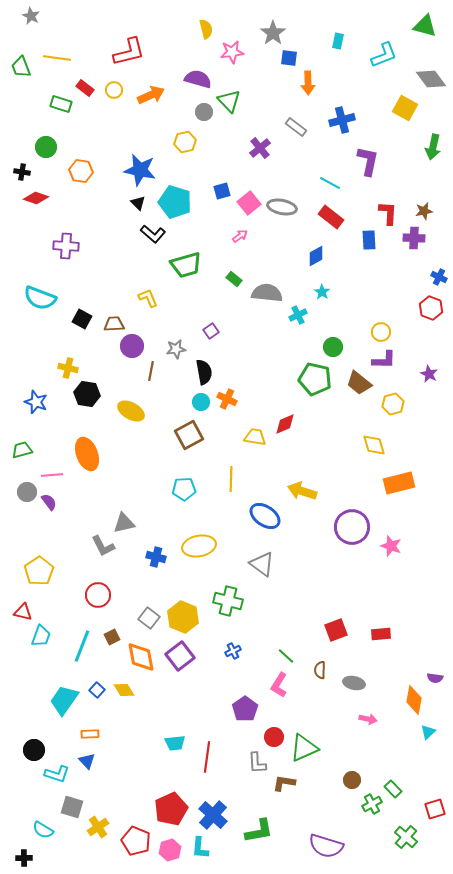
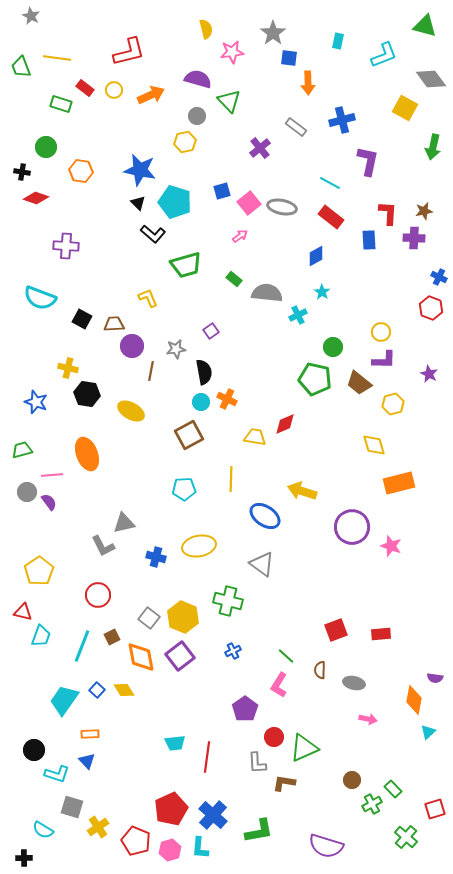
gray circle at (204, 112): moved 7 px left, 4 px down
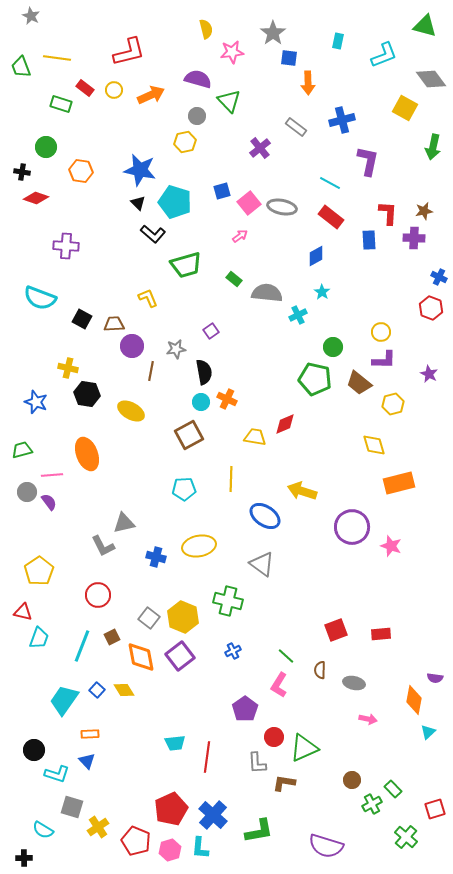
cyan trapezoid at (41, 636): moved 2 px left, 2 px down
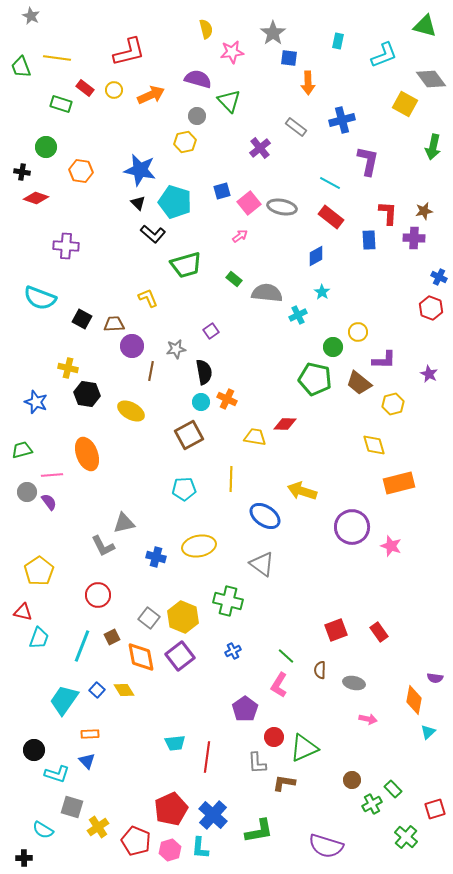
yellow square at (405, 108): moved 4 px up
yellow circle at (381, 332): moved 23 px left
red diamond at (285, 424): rotated 25 degrees clockwise
red rectangle at (381, 634): moved 2 px left, 2 px up; rotated 60 degrees clockwise
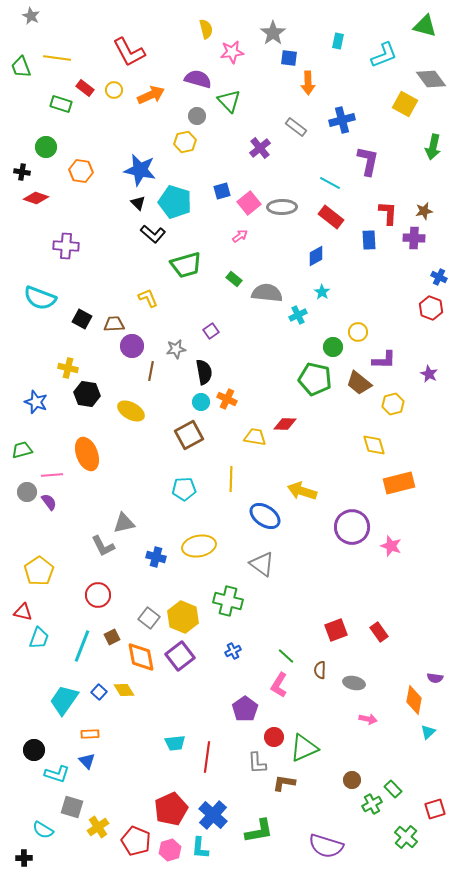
red L-shape at (129, 52): rotated 76 degrees clockwise
gray ellipse at (282, 207): rotated 12 degrees counterclockwise
blue square at (97, 690): moved 2 px right, 2 px down
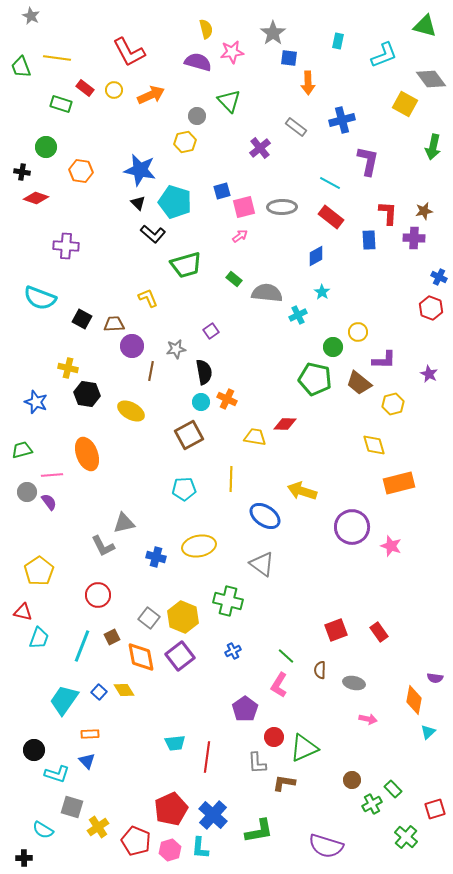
purple semicircle at (198, 79): moved 17 px up
pink square at (249, 203): moved 5 px left, 4 px down; rotated 25 degrees clockwise
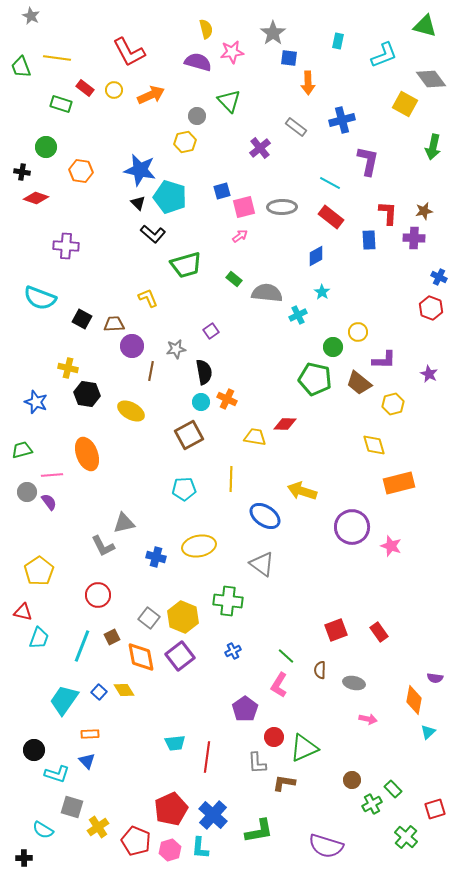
cyan pentagon at (175, 202): moved 5 px left, 5 px up
green cross at (228, 601): rotated 8 degrees counterclockwise
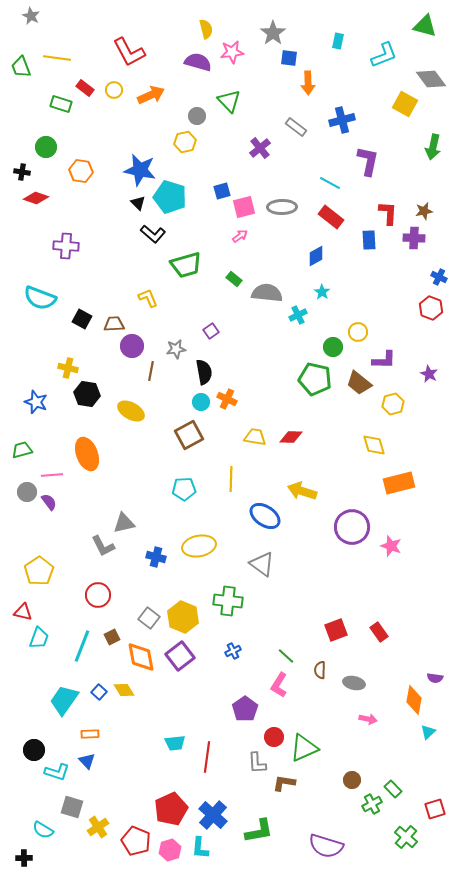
red diamond at (285, 424): moved 6 px right, 13 px down
cyan L-shape at (57, 774): moved 2 px up
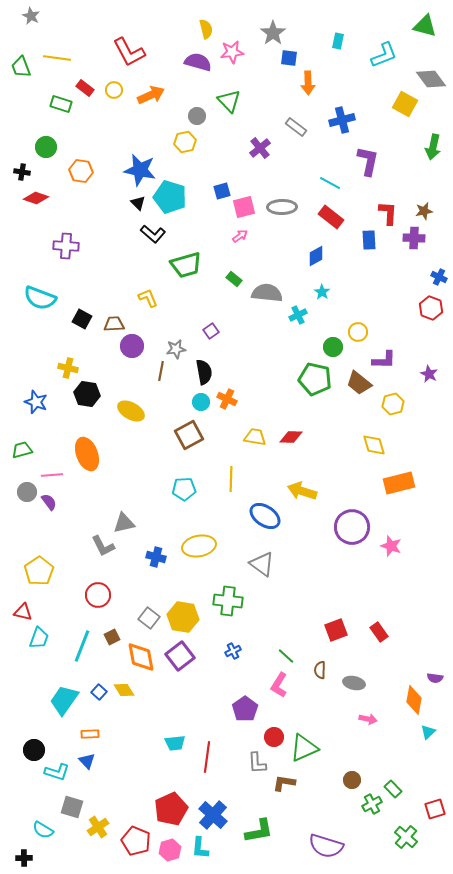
brown line at (151, 371): moved 10 px right
yellow hexagon at (183, 617): rotated 12 degrees counterclockwise
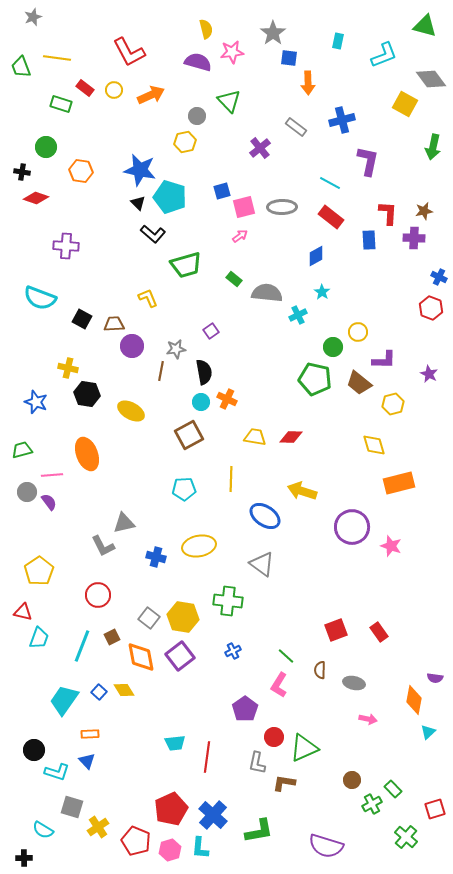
gray star at (31, 16): moved 2 px right, 1 px down; rotated 24 degrees clockwise
gray L-shape at (257, 763): rotated 15 degrees clockwise
